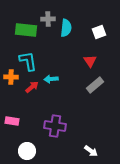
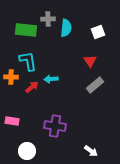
white square: moved 1 px left
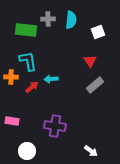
cyan semicircle: moved 5 px right, 8 px up
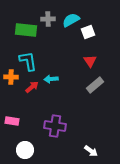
cyan semicircle: rotated 126 degrees counterclockwise
white square: moved 10 px left
white circle: moved 2 px left, 1 px up
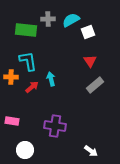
cyan arrow: rotated 80 degrees clockwise
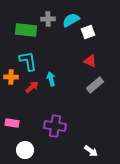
red triangle: rotated 32 degrees counterclockwise
pink rectangle: moved 2 px down
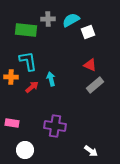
red triangle: moved 4 px down
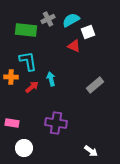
gray cross: rotated 24 degrees counterclockwise
red triangle: moved 16 px left, 19 px up
purple cross: moved 1 px right, 3 px up
white circle: moved 1 px left, 2 px up
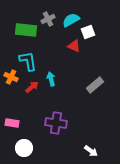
orange cross: rotated 24 degrees clockwise
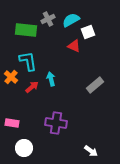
orange cross: rotated 16 degrees clockwise
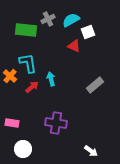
cyan L-shape: moved 2 px down
orange cross: moved 1 px left, 1 px up
white circle: moved 1 px left, 1 px down
